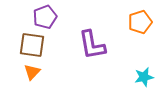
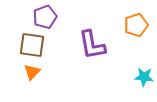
orange pentagon: moved 4 px left, 3 px down
cyan star: rotated 18 degrees clockwise
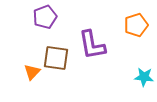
brown square: moved 24 px right, 13 px down
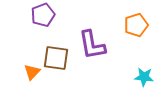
purple pentagon: moved 2 px left, 2 px up
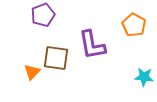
orange pentagon: moved 2 px left; rotated 25 degrees counterclockwise
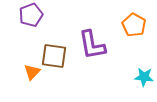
purple pentagon: moved 12 px left
brown square: moved 2 px left, 2 px up
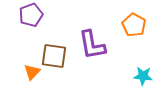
cyan star: moved 1 px left, 1 px up
